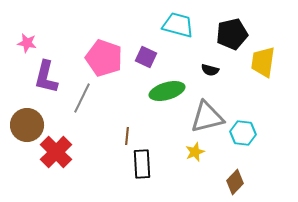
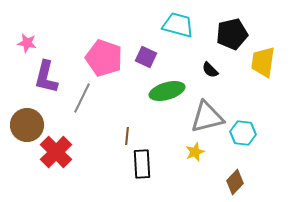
black semicircle: rotated 30 degrees clockwise
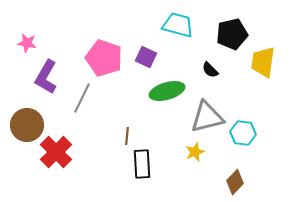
purple L-shape: rotated 16 degrees clockwise
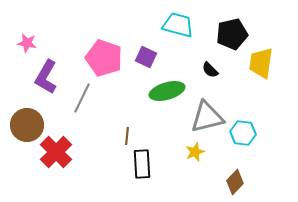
yellow trapezoid: moved 2 px left, 1 px down
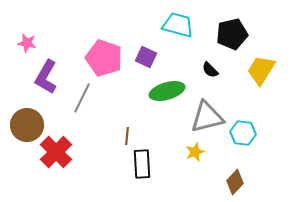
yellow trapezoid: moved 7 px down; rotated 24 degrees clockwise
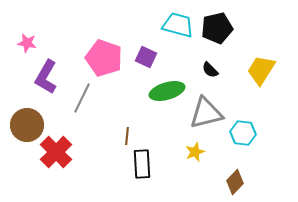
black pentagon: moved 15 px left, 6 px up
gray triangle: moved 1 px left, 4 px up
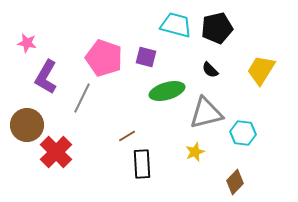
cyan trapezoid: moved 2 px left
purple square: rotated 10 degrees counterclockwise
brown line: rotated 54 degrees clockwise
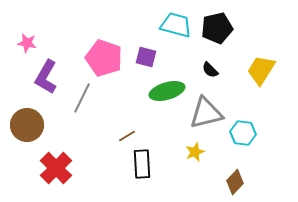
red cross: moved 16 px down
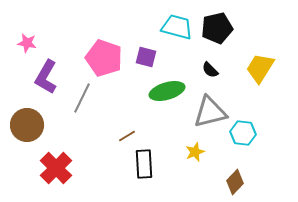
cyan trapezoid: moved 1 px right, 2 px down
yellow trapezoid: moved 1 px left, 2 px up
gray triangle: moved 4 px right, 1 px up
black rectangle: moved 2 px right
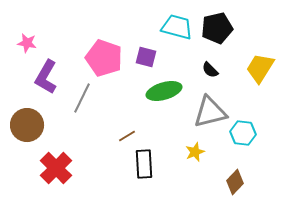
green ellipse: moved 3 px left
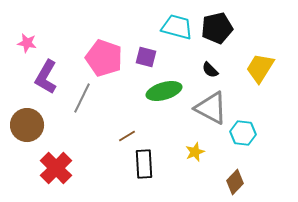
gray triangle: moved 1 px right, 4 px up; rotated 42 degrees clockwise
